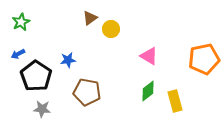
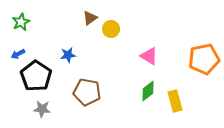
blue star: moved 5 px up
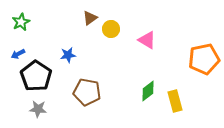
pink triangle: moved 2 px left, 16 px up
gray star: moved 4 px left
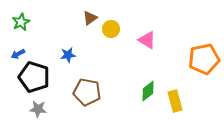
black pentagon: moved 2 px left, 1 px down; rotated 16 degrees counterclockwise
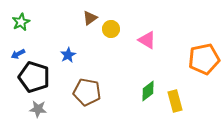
blue star: rotated 21 degrees counterclockwise
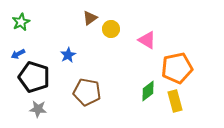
orange pentagon: moved 27 px left, 9 px down
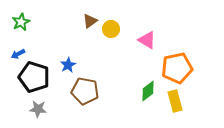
brown triangle: moved 3 px down
blue star: moved 10 px down
brown pentagon: moved 2 px left, 1 px up
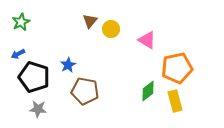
brown triangle: rotated 14 degrees counterclockwise
